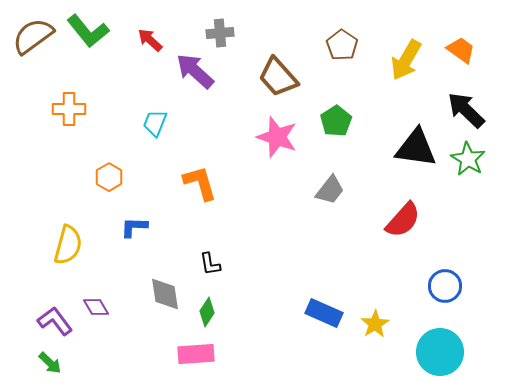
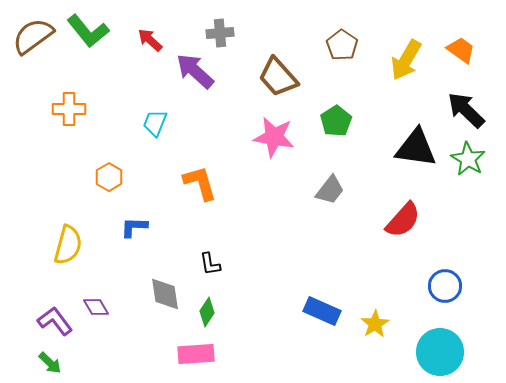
pink star: moved 3 px left; rotated 9 degrees counterclockwise
blue rectangle: moved 2 px left, 2 px up
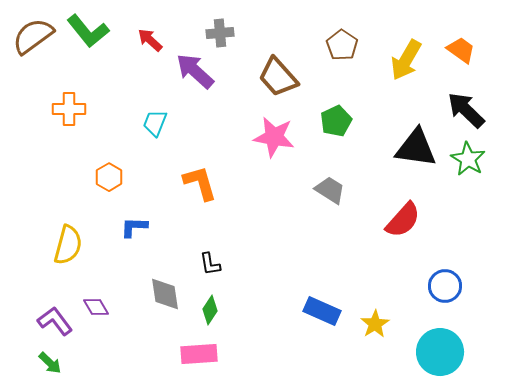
green pentagon: rotated 8 degrees clockwise
gray trapezoid: rotated 96 degrees counterclockwise
green diamond: moved 3 px right, 2 px up
pink rectangle: moved 3 px right
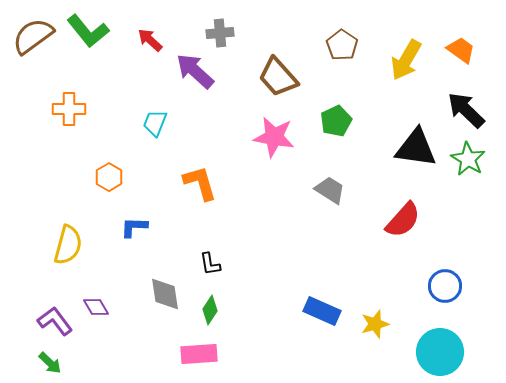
yellow star: rotated 16 degrees clockwise
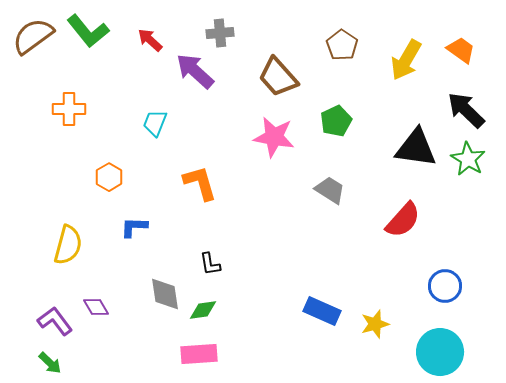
green diamond: moved 7 px left; rotated 48 degrees clockwise
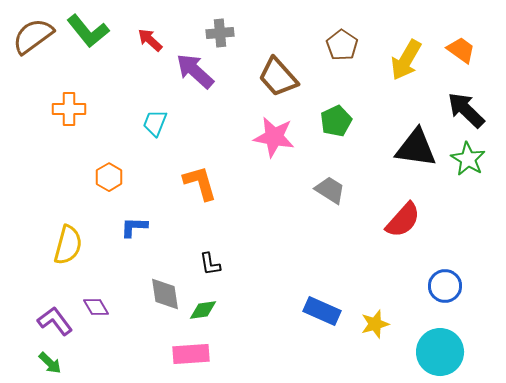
pink rectangle: moved 8 px left
